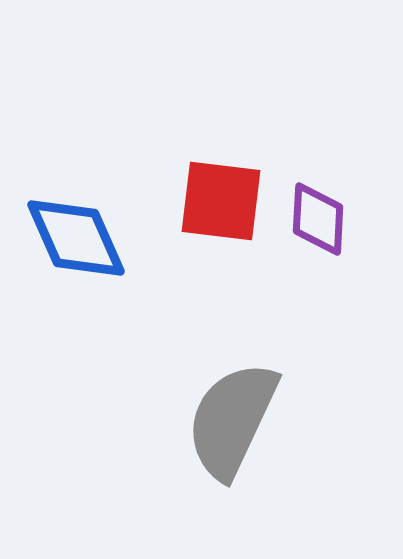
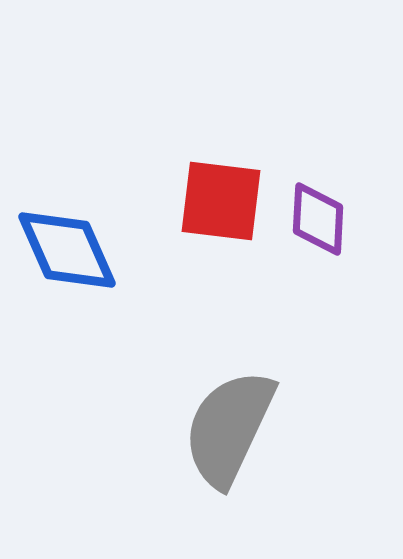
blue diamond: moved 9 px left, 12 px down
gray semicircle: moved 3 px left, 8 px down
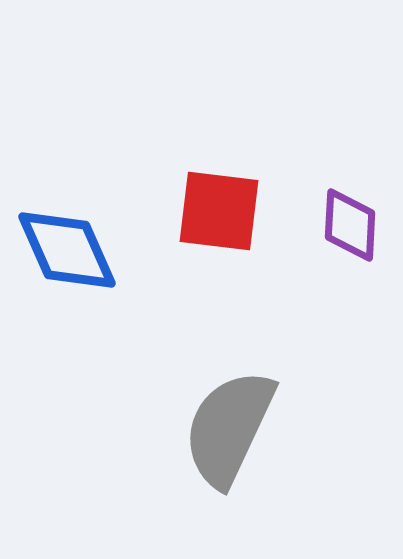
red square: moved 2 px left, 10 px down
purple diamond: moved 32 px right, 6 px down
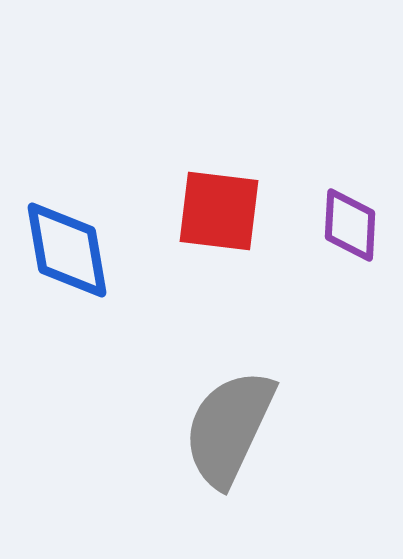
blue diamond: rotated 14 degrees clockwise
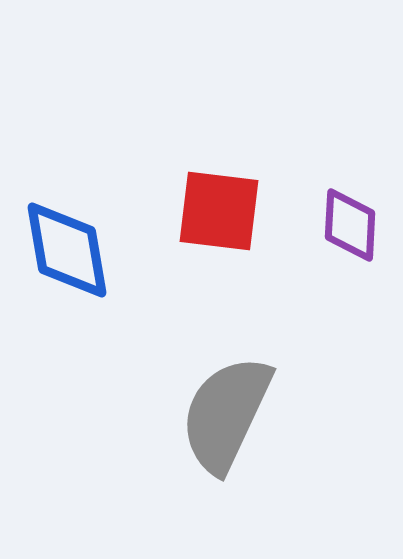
gray semicircle: moved 3 px left, 14 px up
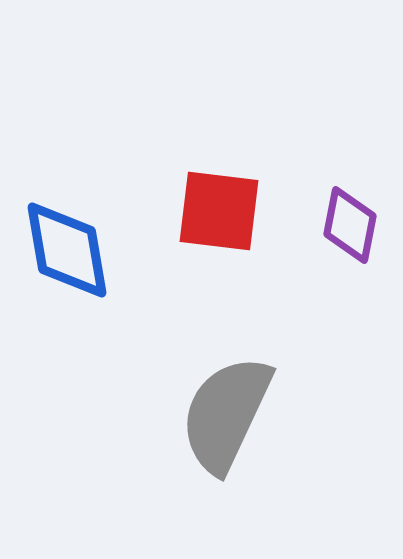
purple diamond: rotated 8 degrees clockwise
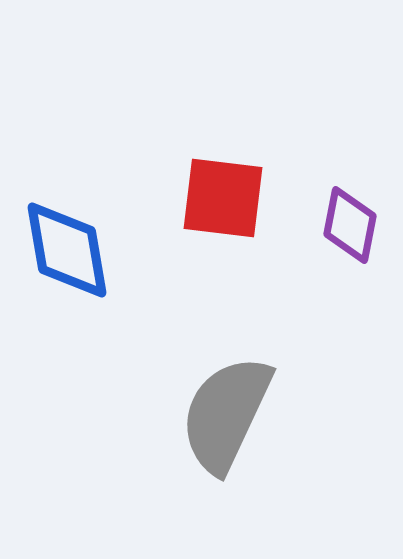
red square: moved 4 px right, 13 px up
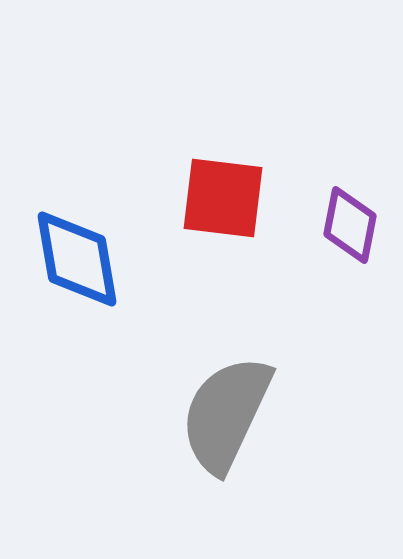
blue diamond: moved 10 px right, 9 px down
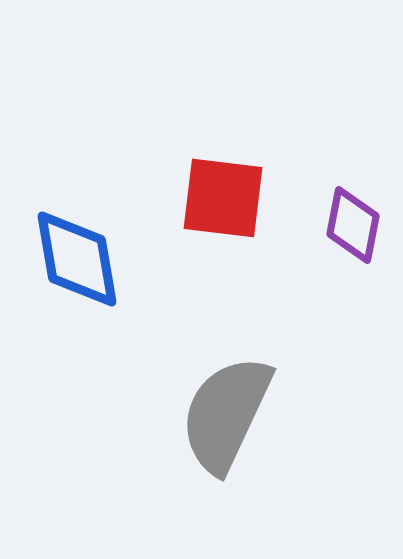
purple diamond: moved 3 px right
